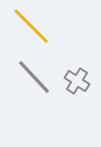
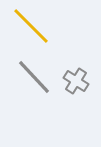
gray cross: moved 1 px left
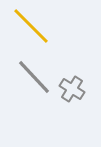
gray cross: moved 4 px left, 8 px down
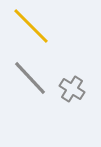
gray line: moved 4 px left, 1 px down
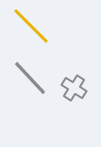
gray cross: moved 2 px right, 1 px up
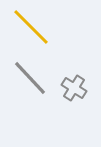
yellow line: moved 1 px down
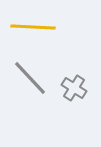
yellow line: moved 2 px right; rotated 42 degrees counterclockwise
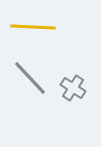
gray cross: moved 1 px left
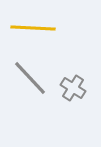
yellow line: moved 1 px down
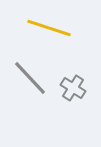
yellow line: moved 16 px right; rotated 15 degrees clockwise
